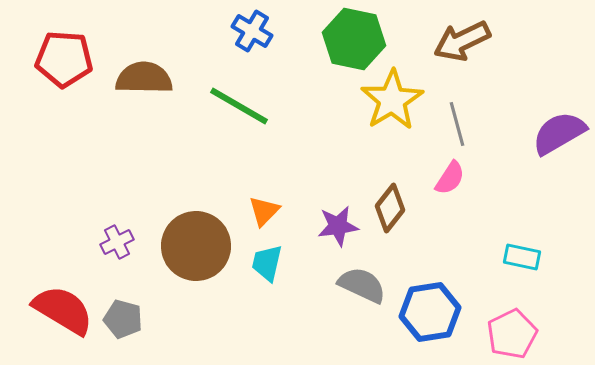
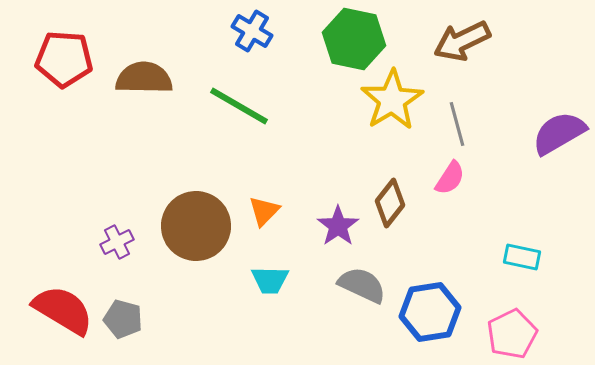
brown diamond: moved 5 px up
purple star: rotated 27 degrees counterclockwise
brown circle: moved 20 px up
cyan trapezoid: moved 3 px right, 17 px down; rotated 102 degrees counterclockwise
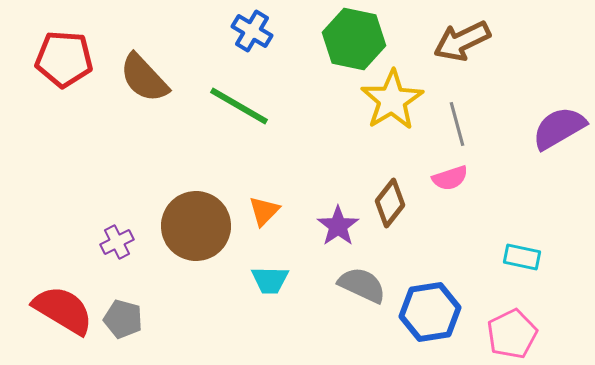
brown semicircle: rotated 134 degrees counterclockwise
purple semicircle: moved 5 px up
pink semicircle: rotated 39 degrees clockwise
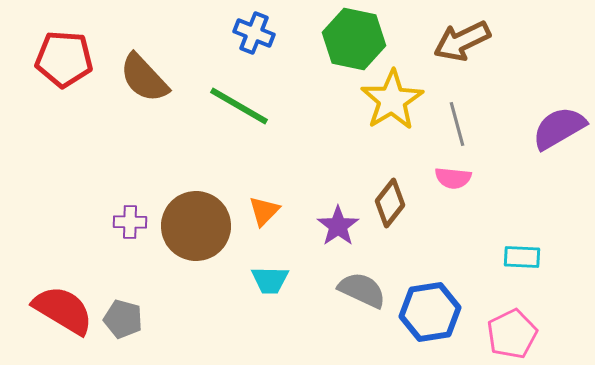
blue cross: moved 2 px right, 2 px down; rotated 9 degrees counterclockwise
pink semicircle: moved 3 px right; rotated 24 degrees clockwise
purple cross: moved 13 px right, 20 px up; rotated 28 degrees clockwise
cyan rectangle: rotated 9 degrees counterclockwise
gray semicircle: moved 5 px down
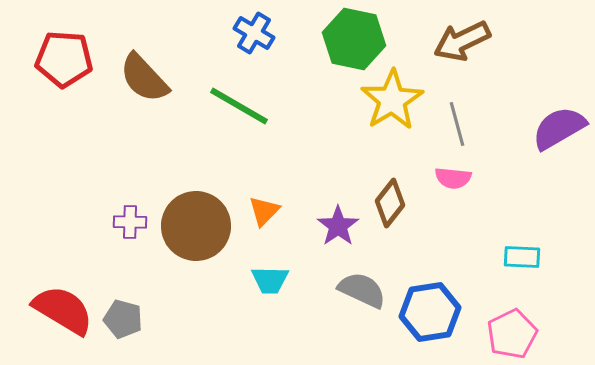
blue cross: rotated 9 degrees clockwise
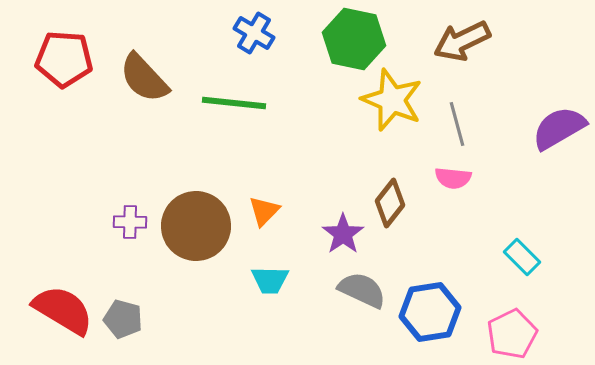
yellow star: rotated 18 degrees counterclockwise
green line: moved 5 px left, 3 px up; rotated 24 degrees counterclockwise
purple star: moved 5 px right, 8 px down
cyan rectangle: rotated 42 degrees clockwise
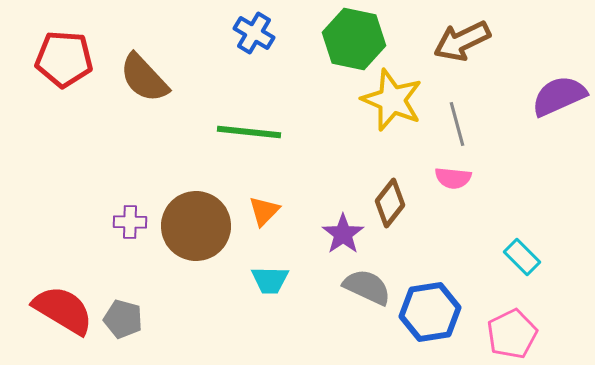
green line: moved 15 px right, 29 px down
purple semicircle: moved 32 px up; rotated 6 degrees clockwise
gray semicircle: moved 5 px right, 3 px up
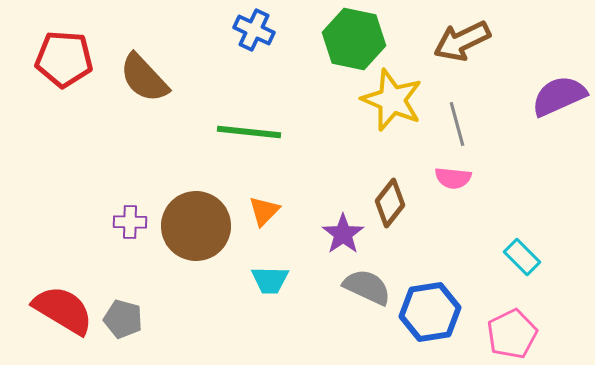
blue cross: moved 3 px up; rotated 6 degrees counterclockwise
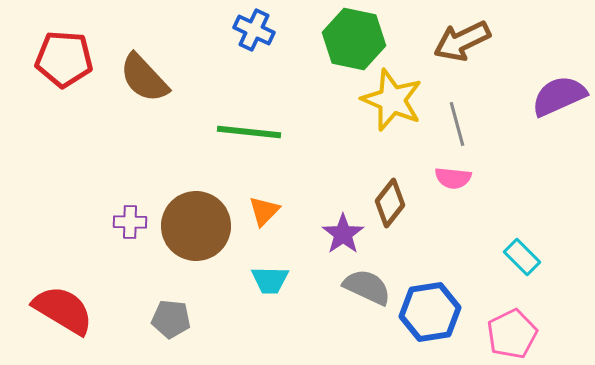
gray pentagon: moved 48 px right; rotated 9 degrees counterclockwise
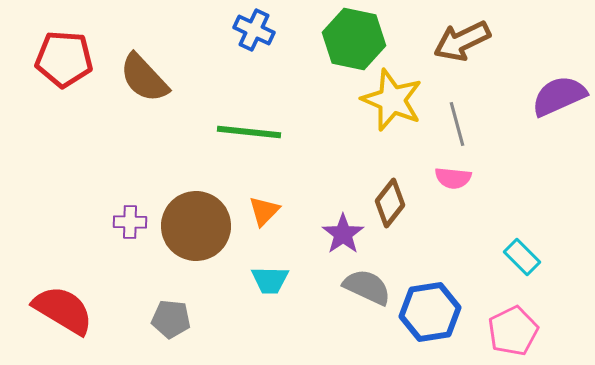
pink pentagon: moved 1 px right, 3 px up
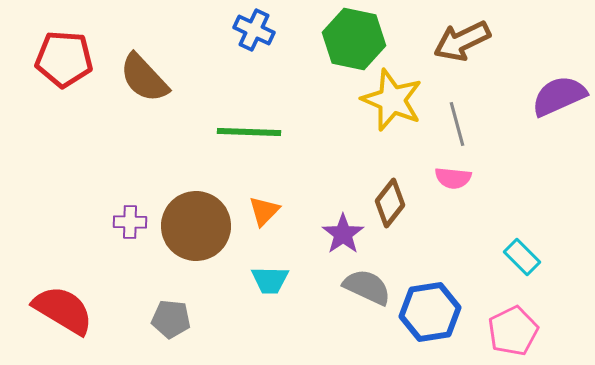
green line: rotated 4 degrees counterclockwise
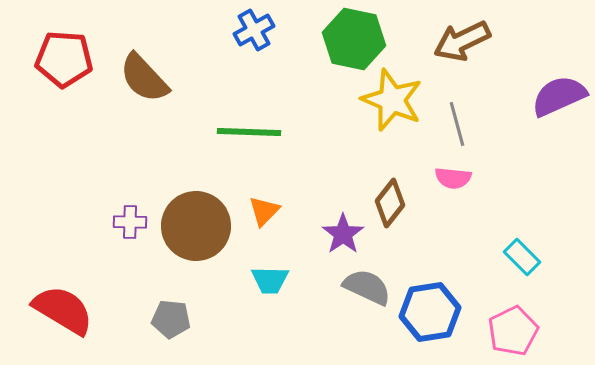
blue cross: rotated 36 degrees clockwise
